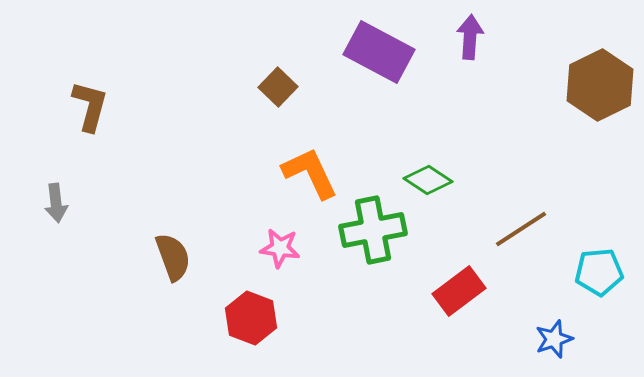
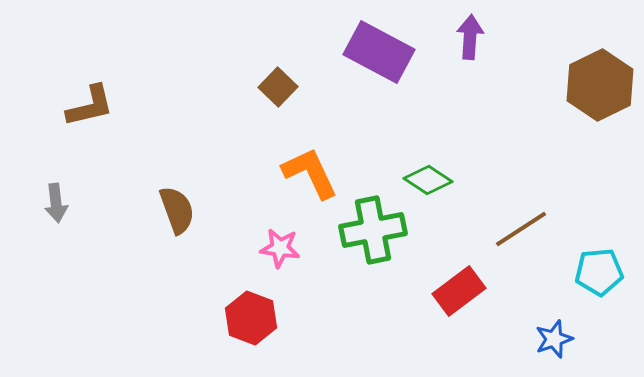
brown L-shape: rotated 62 degrees clockwise
brown semicircle: moved 4 px right, 47 px up
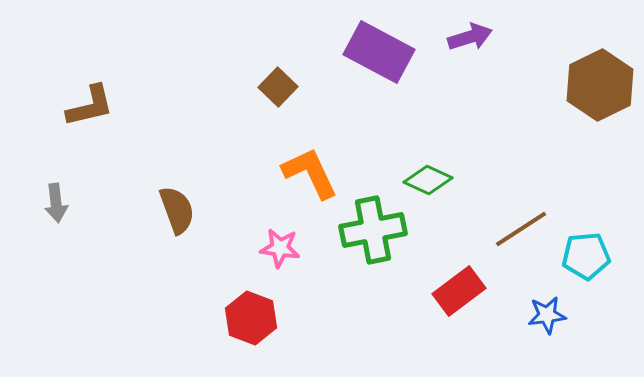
purple arrow: rotated 69 degrees clockwise
green diamond: rotated 9 degrees counterclockwise
cyan pentagon: moved 13 px left, 16 px up
blue star: moved 7 px left, 24 px up; rotated 12 degrees clockwise
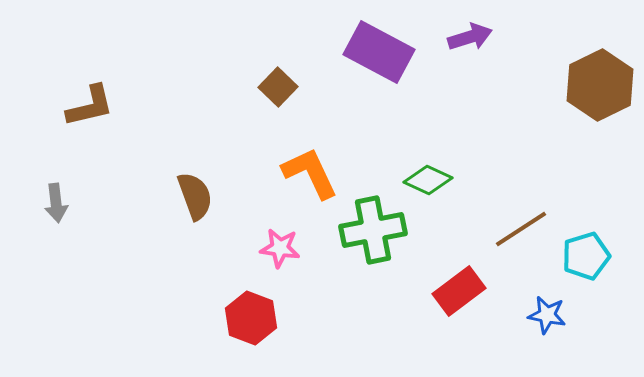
brown semicircle: moved 18 px right, 14 px up
cyan pentagon: rotated 12 degrees counterclockwise
blue star: rotated 18 degrees clockwise
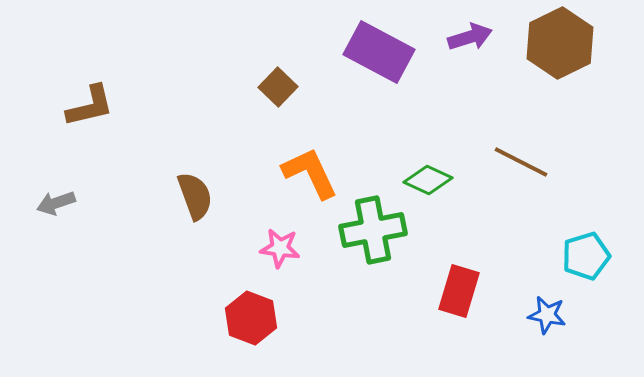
brown hexagon: moved 40 px left, 42 px up
gray arrow: rotated 78 degrees clockwise
brown line: moved 67 px up; rotated 60 degrees clockwise
red rectangle: rotated 36 degrees counterclockwise
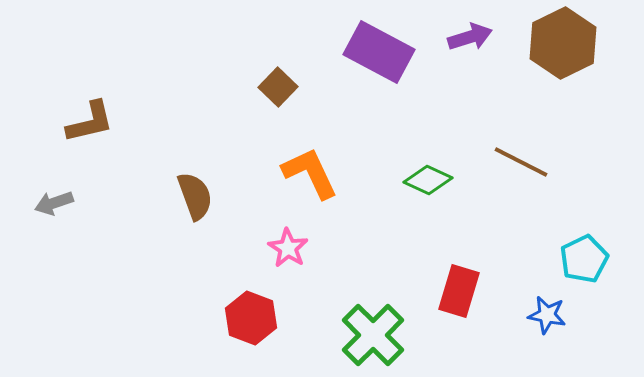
brown hexagon: moved 3 px right
brown L-shape: moved 16 px down
gray arrow: moved 2 px left
green cross: moved 105 px down; rotated 34 degrees counterclockwise
pink star: moved 8 px right; rotated 24 degrees clockwise
cyan pentagon: moved 2 px left, 3 px down; rotated 9 degrees counterclockwise
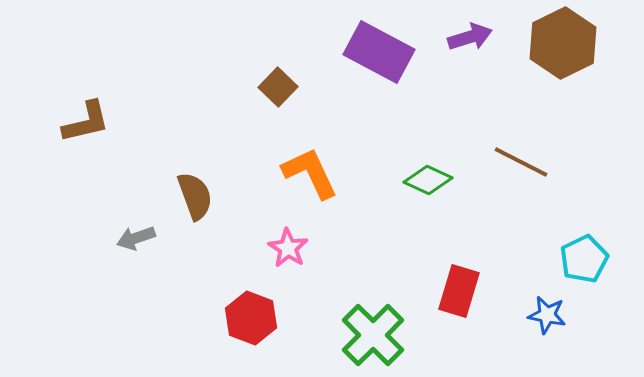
brown L-shape: moved 4 px left
gray arrow: moved 82 px right, 35 px down
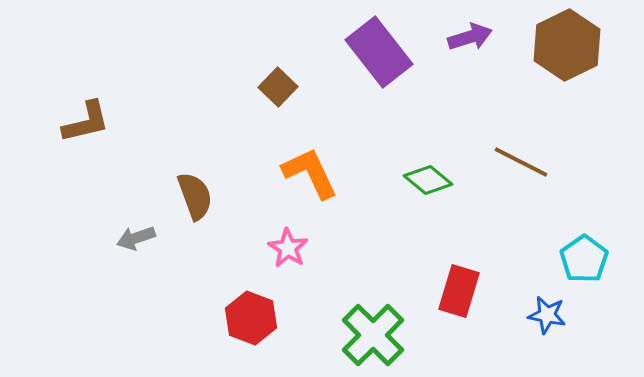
brown hexagon: moved 4 px right, 2 px down
purple rectangle: rotated 24 degrees clockwise
green diamond: rotated 15 degrees clockwise
cyan pentagon: rotated 9 degrees counterclockwise
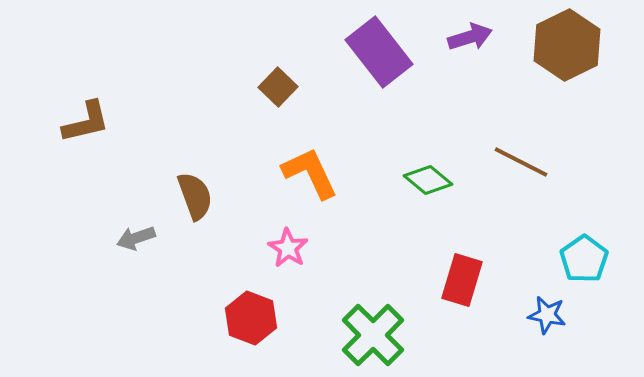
red rectangle: moved 3 px right, 11 px up
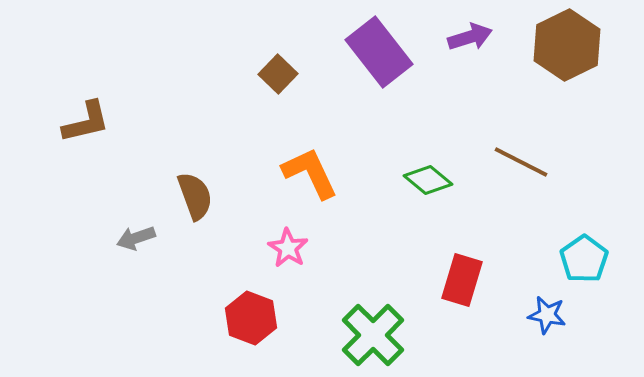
brown square: moved 13 px up
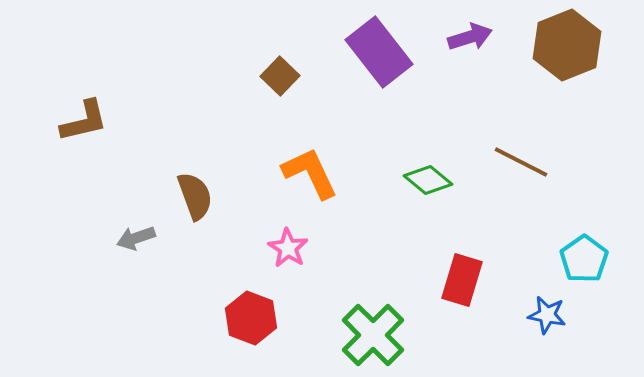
brown hexagon: rotated 4 degrees clockwise
brown square: moved 2 px right, 2 px down
brown L-shape: moved 2 px left, 1 px up
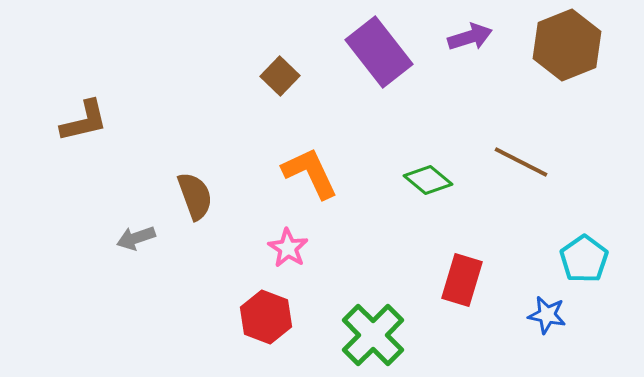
red hexagon: moved 15 px right, 1 px up
